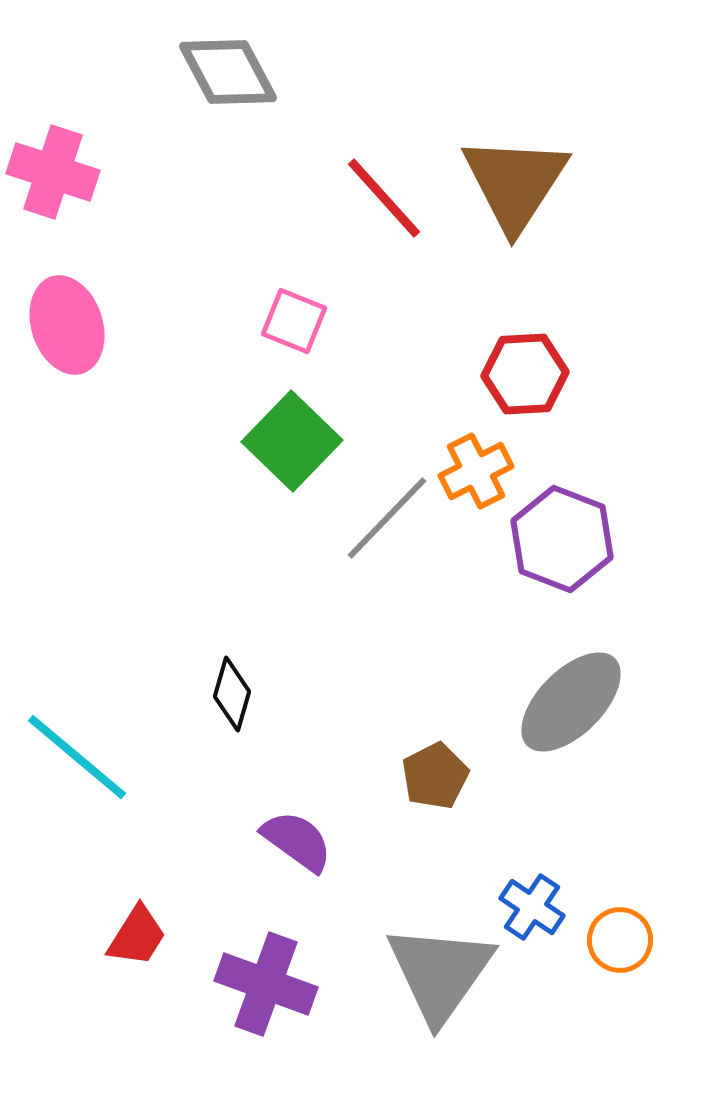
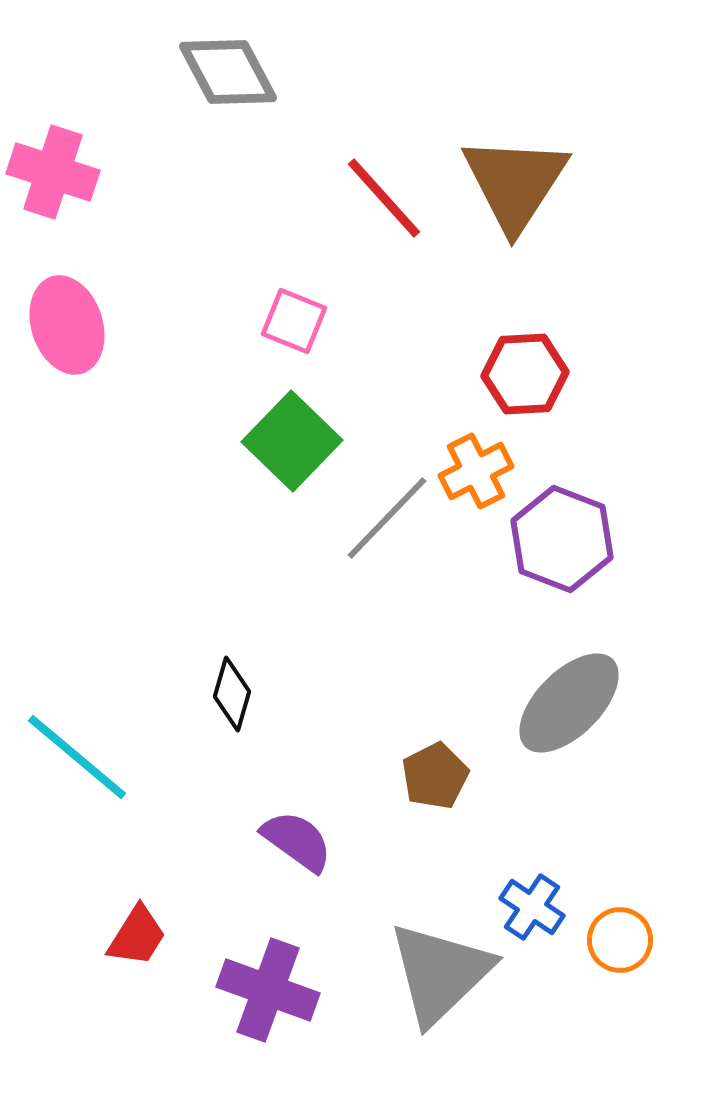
gray ellipse: moved 2 px left, 1 px down
gray triangle: rotated 11 degrees clockwise
purple cross: moved 2 px right, 6 px down
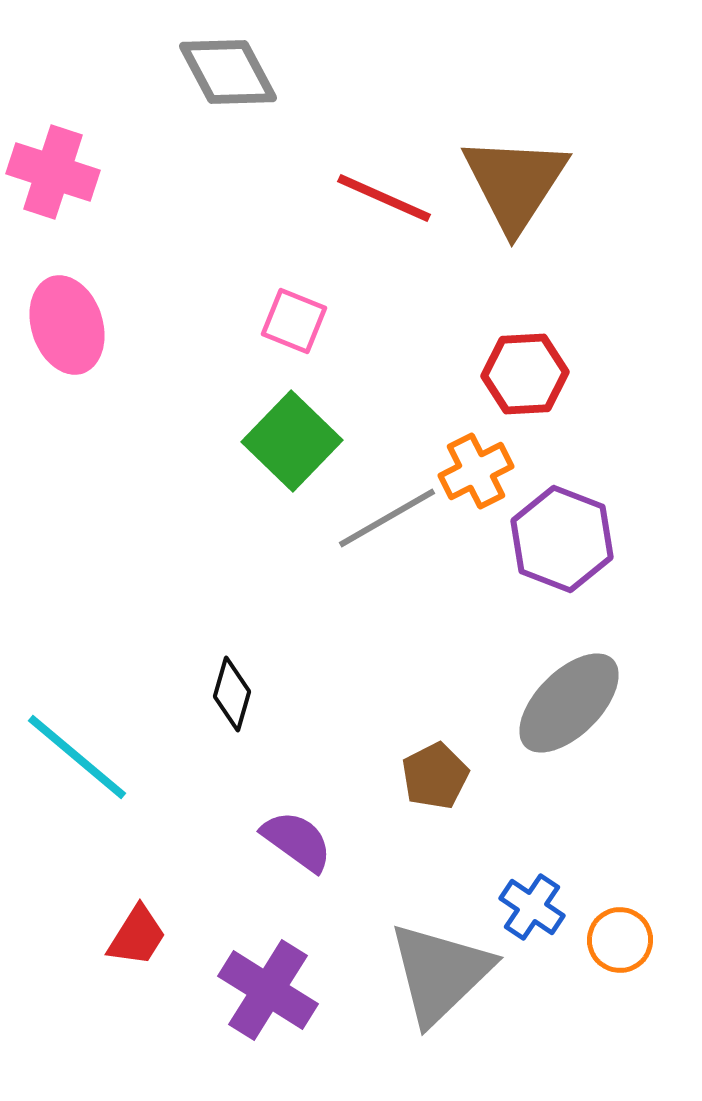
red line: rotated 24 degrees counterclockwise
gray line: rotated 16 degrees clockwise
purple cross: rotated 12 degrees clockwise
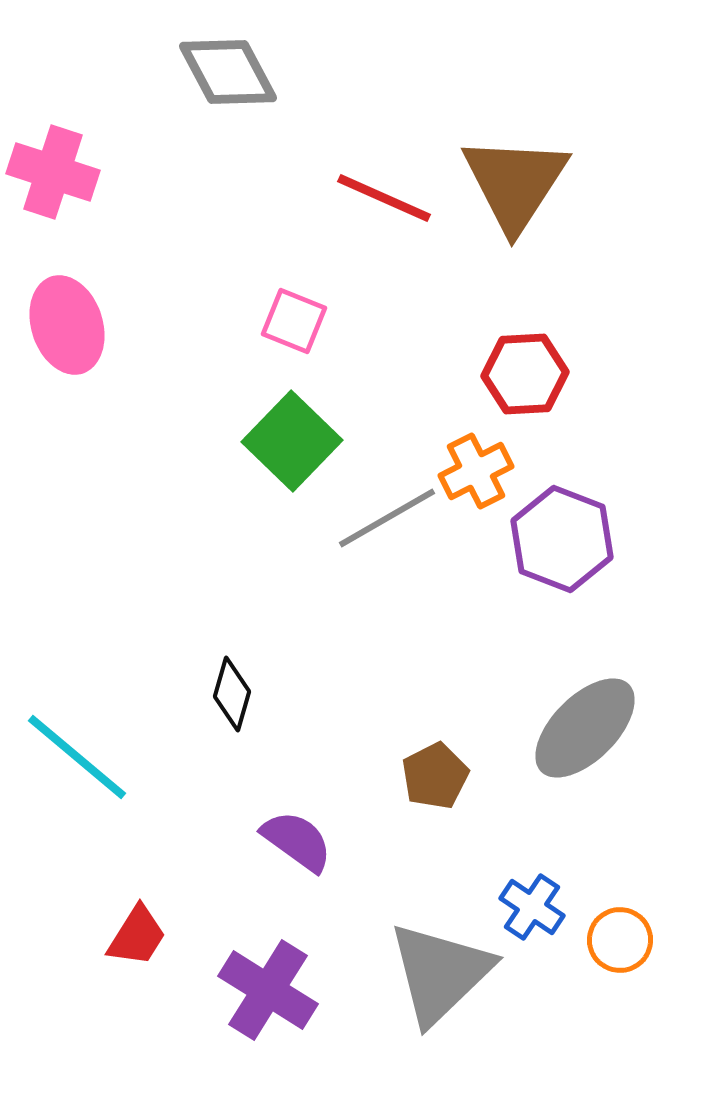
gray ellipse: moved 16 px right, 25 px down
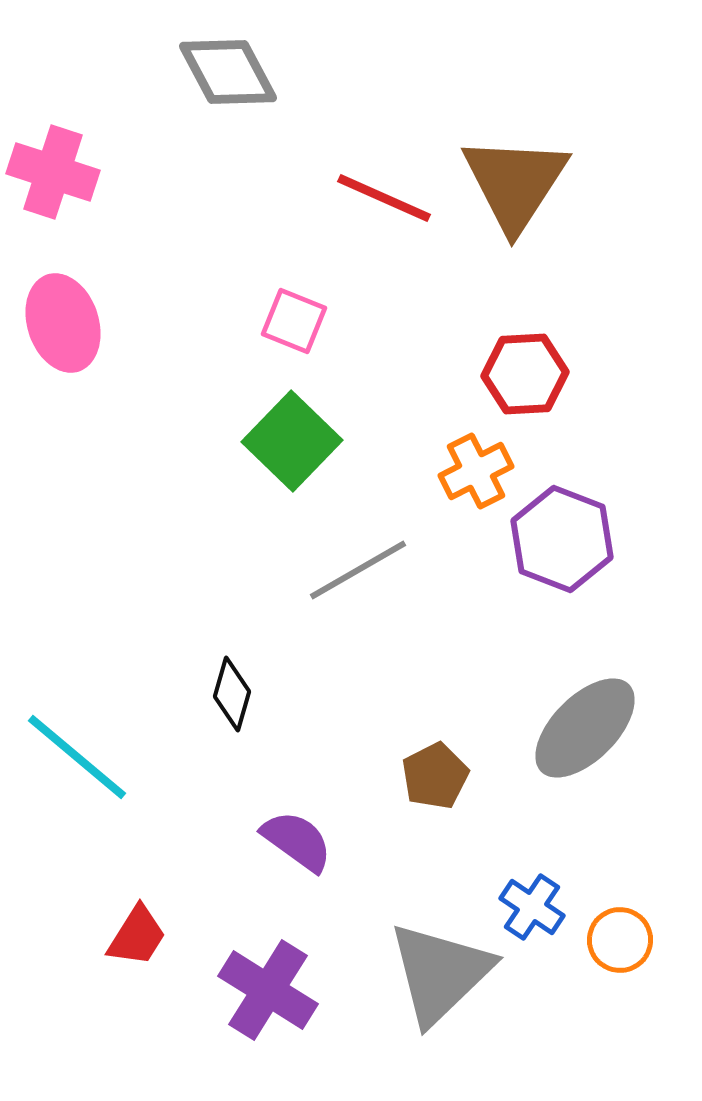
pink ellipse: moved 4 px left, 2 px up
gray line: moved 29 px left, 52 px down
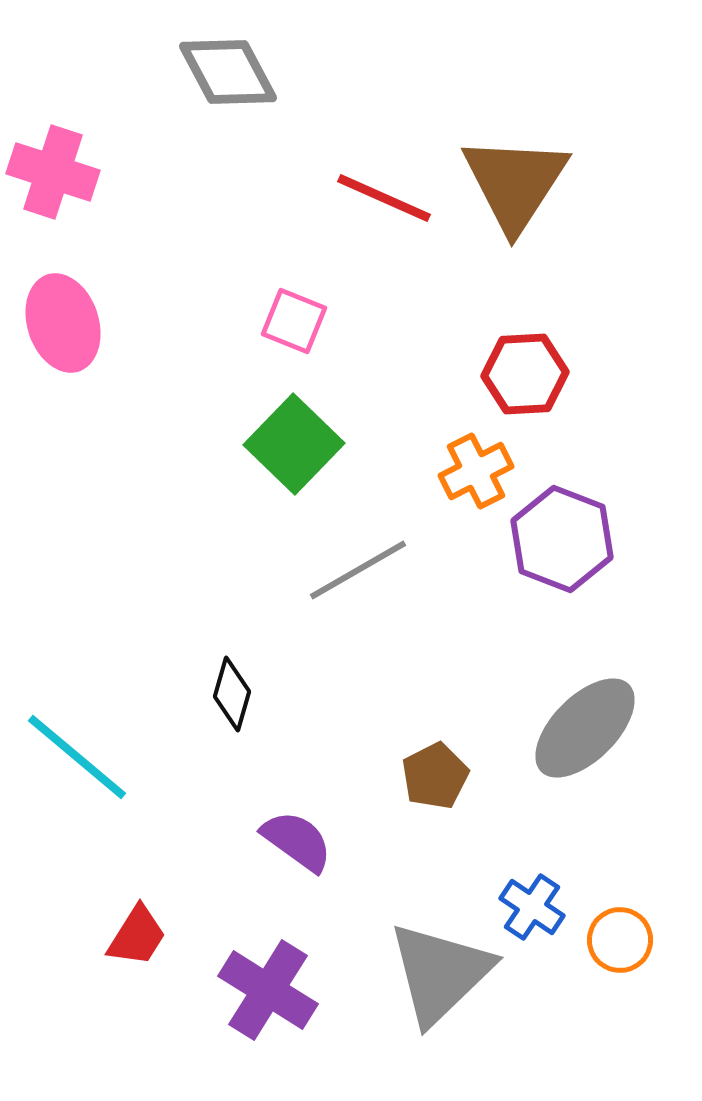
green square: moved 2 px right, 3 px down
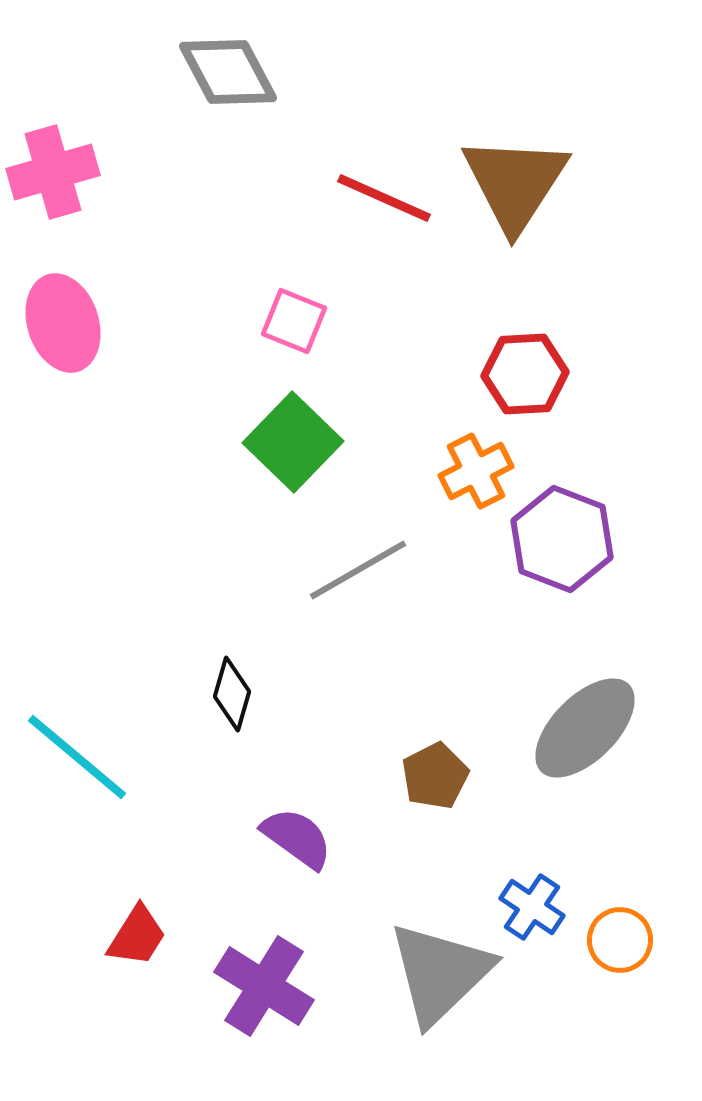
pink cross: rotated 34 degrees counterclockwise
green square: moved 1 px left, 2 px up
purple semicircle: moved 3 px up
purple cross: moved 4 px left, 4 px up
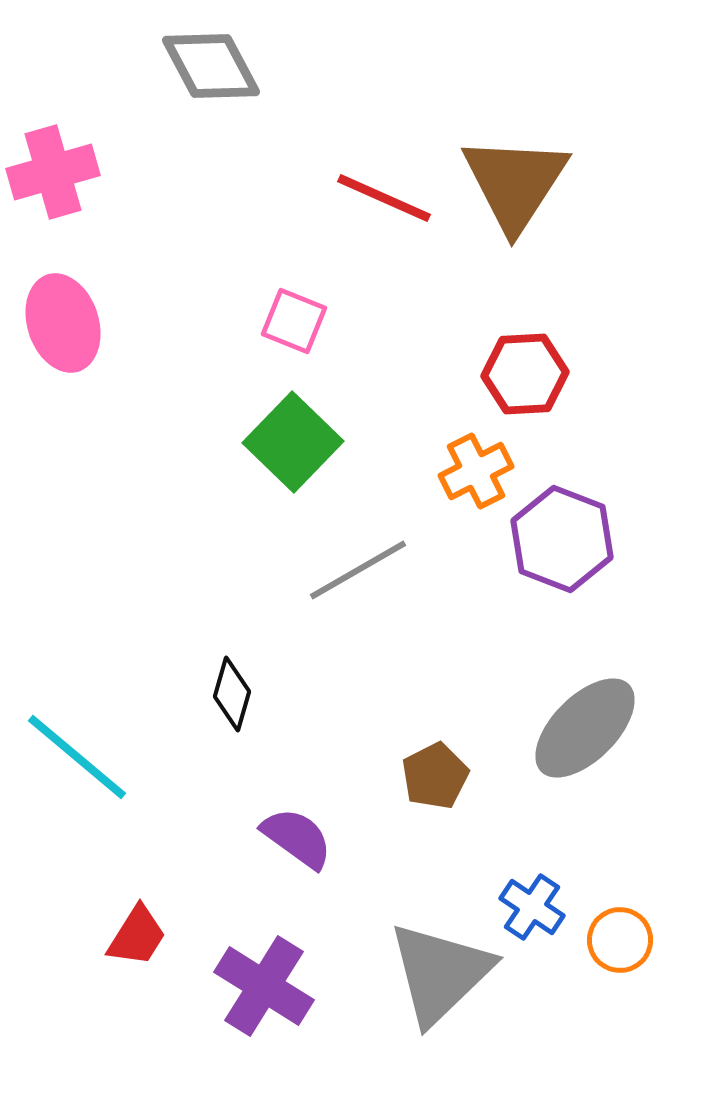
gray diamond: moved 17 px left, 6 px up
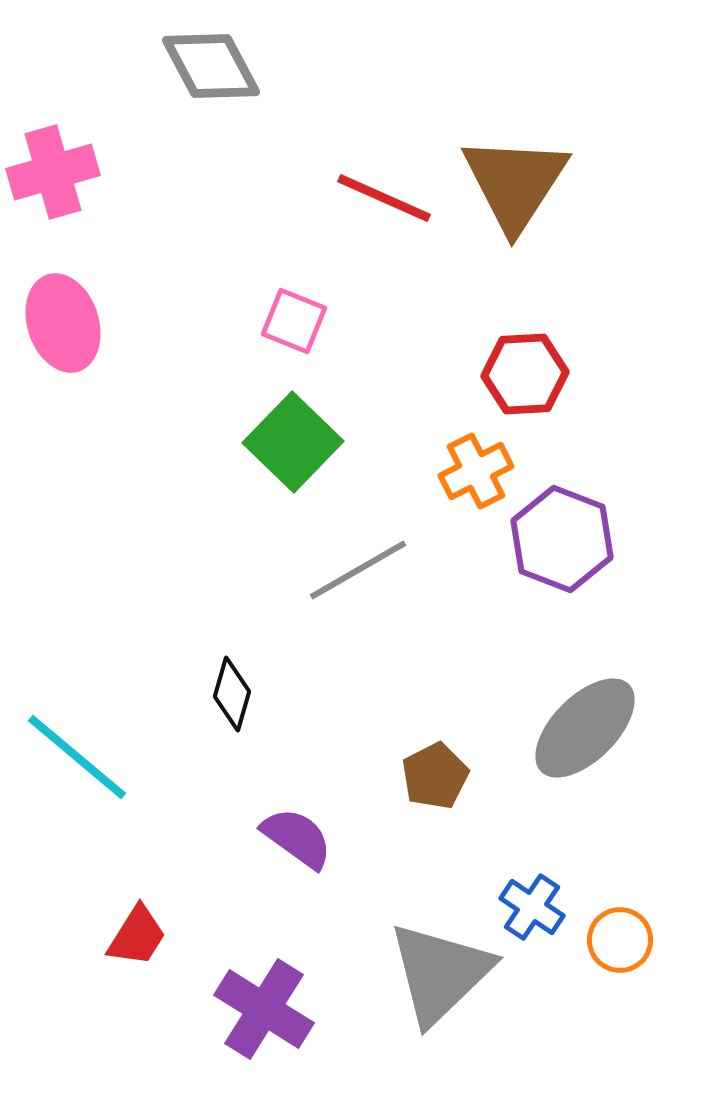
purple cross: moved 23 px down
